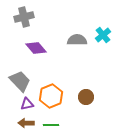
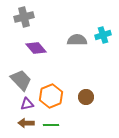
cyan cross: rotated 21 degrees clockwise
gray trapezoid: moved 1 px right, 1 px up
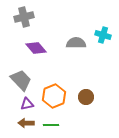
cyan cross: rotated 35 degrees clockwise
gray semicircle: moved 1 px left, 3 px down
orange hexagon: moved 3 px right
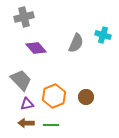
gray semicircle: rotated 114 degrees clockwise
